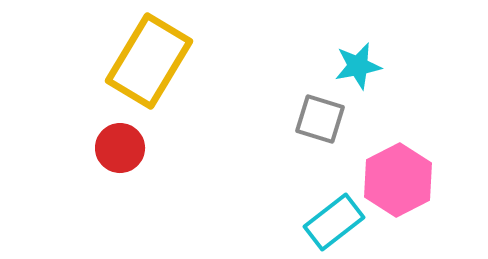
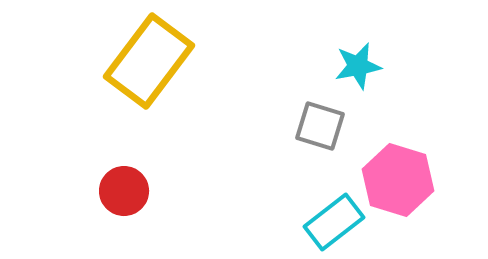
yellow rectangle: rotated 6 degrees clockwise
gray square: moved 7 px down
red circle: moved 4 px right, 43 px down
pink hexagon: rotated 16 degrees counterclockwise
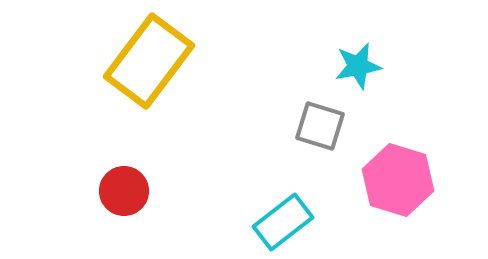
cyan rectangle: moved 51 px left
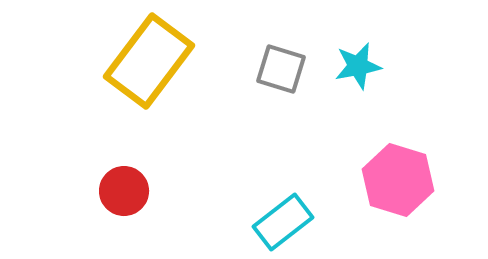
gray square: moved 39 px left, 57 px up
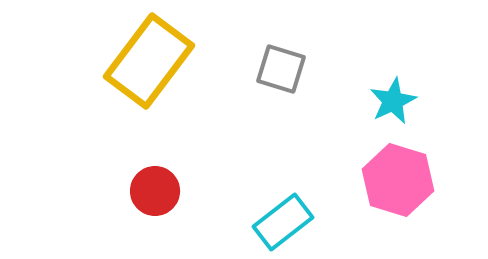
cyan star: moved 35 px right, 35 px down; rotated 15 degrees counterclockwise
red circle: moved 31 px right
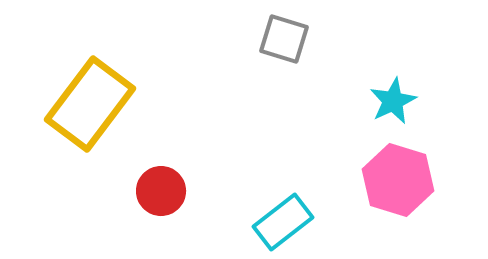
yellow rectangle: moved 59 px left, 43 px down
gray square: moved 3 px right, 30 px up
red circle: moved 6 px right
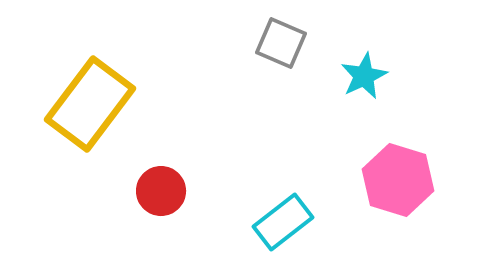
gray square: moved 3 px left, 4 px down; rotated 6 degrees clockwise
cyan star: moved 29 px left, 25 px up
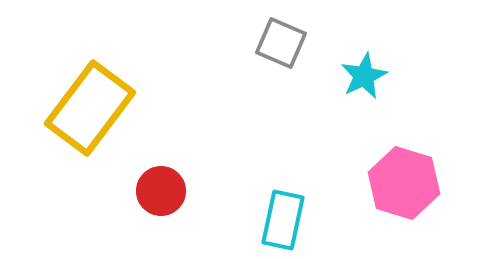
yellow rectangle: moved 4 px down
pink hexagon: moved 6 px right, 3 px down
cyan rectangle: moved 2 px up; rotated 40 degrees counterclockwise
